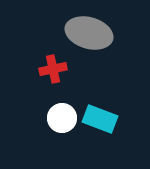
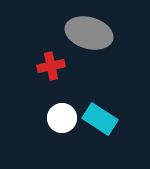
red cross: moved 2 px left, 3 px up
cyan rectangle: rotated 12 degrees clockwise
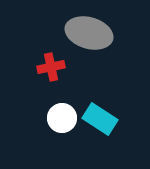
red cross: moved 1 px down
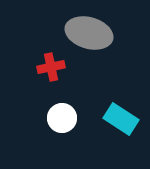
cyan rectangle: moved 21 px right
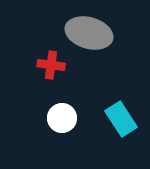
red cross: moved 2 px up; rotated 20 degrees clockwise
cyan rectangle: rotated 24 degrees clockwise
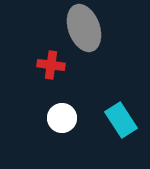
gray ellipse: moved 5 px left, 5 px up; rotated 54 degrees clockwise
cyan rectangle: moved 1 px down
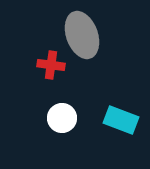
gray ellipse: moved 2 px left, 7 px down
cyan rectangle: rotated 36 degrees counterclockwise
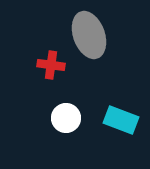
gray ellipse: moved 7 px right
white circle: moved 4 px right
